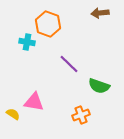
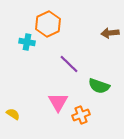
brown arrow: moved 10 px right, 20 px down
orange hexagon: rotated 15 degrees clockwise
pink triangle: moved 24 px right; rotated 50 degrees clockwise
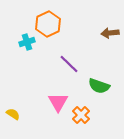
cyan cross: rotated 28 degrees counterclockwise
orange cross: rotated 24 degrees counterclockwise
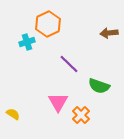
brown arrow: moved 1 px left
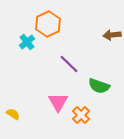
brown arrow: moved 3 px right, 2 px down
cyan cross: rotated 21 degrees counterclockwise
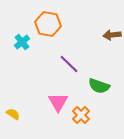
orange hexagon: rotated 25 degrees counterclockwise
cyan cross: moved 5 px left
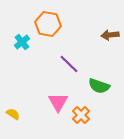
brown arrow: moved 2 px left
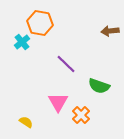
orange hexagon: moved 8 px left, 1 px up
brown arrow: moved 4 px up
purple line: moved 3 px left
yellow semicircle: moved 13 px right, 8 px down
